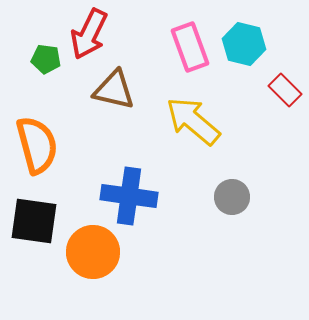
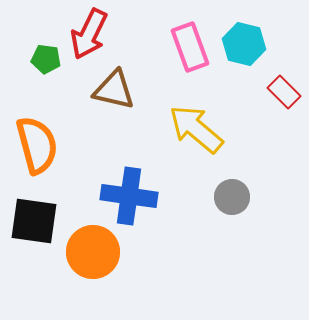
red rectangle: moved 1 px left, 2 px down
yellow arrow: moved 3 px right, 8 px down
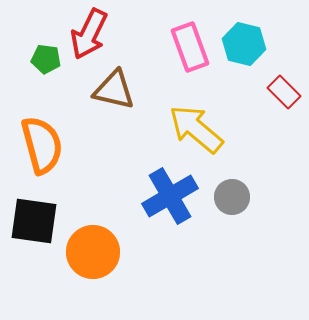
orange semicircle: moved 5 px right
blue cross: moved 41 px right; rotated 38 degrees counterclockwise
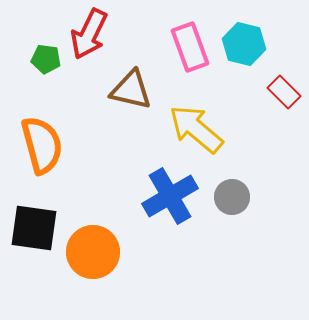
brown triangle: moved 17 px right
black square: moved 7 px down
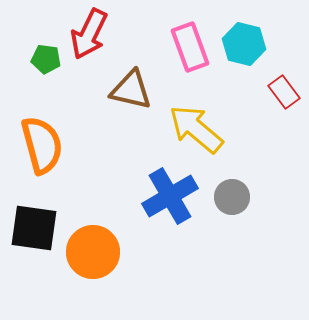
red rectangle: rotated 8 degrees clockwise
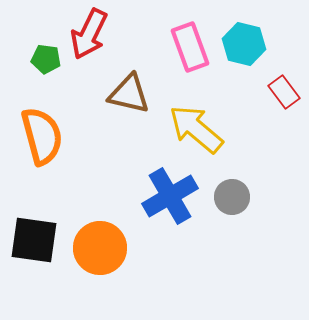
brown triangle: moved 2 px left, 4 px down
orange semicircle: moved 9 px up
black square: moved 12 px down
orange circle: moved 7 px right, 4 px up
